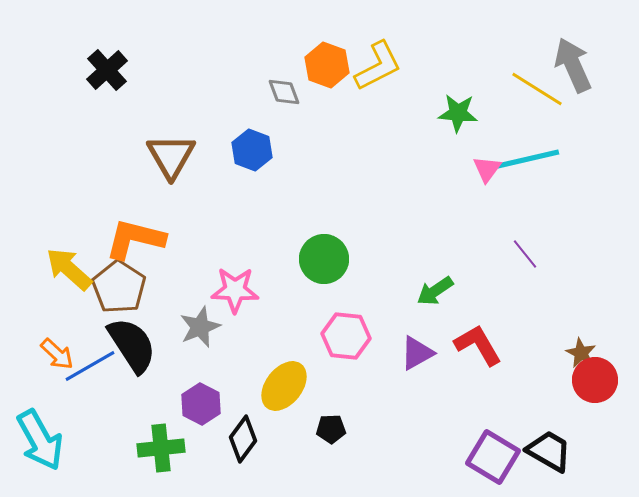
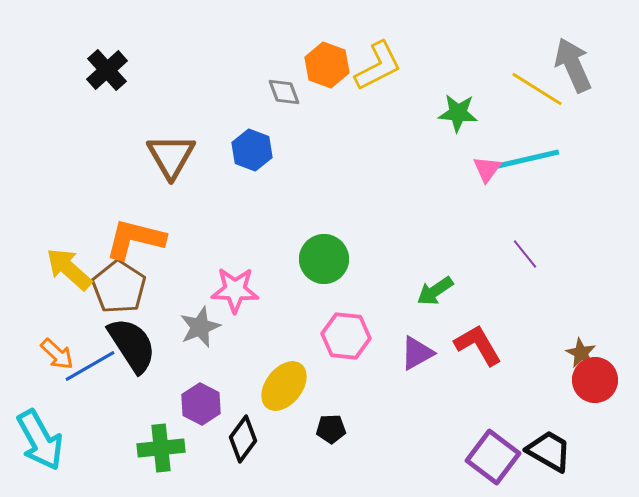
purple square: rotated 6 degrees clockwise
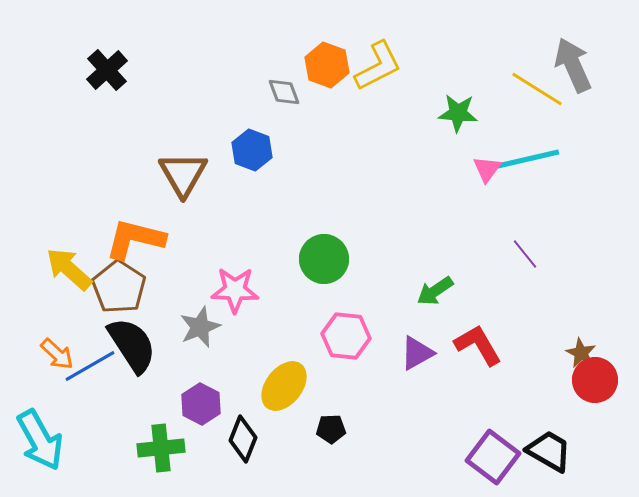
brown triangle: moved 12 px right, 18 px down
black diamond: rotated 15 degrees counterclockwise
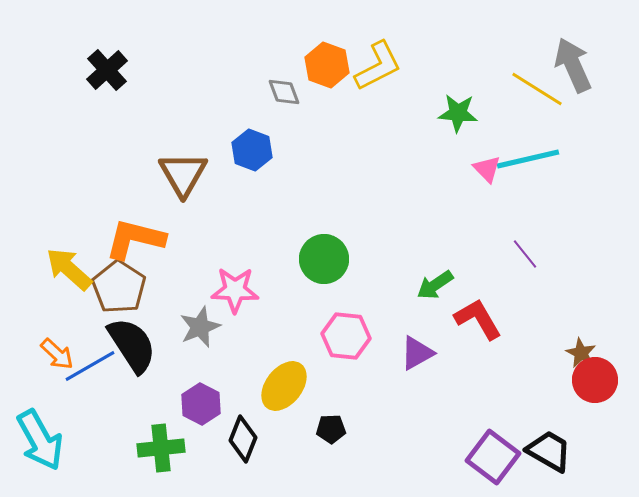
pink triangle: rotated 20 degrees counterclockwise
green arrow: moved 6 px up
red L-shape: moved 26 px up
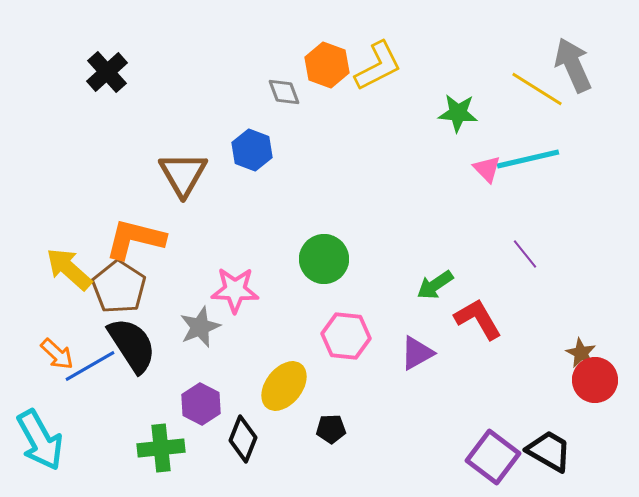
black cross: moved 2 px down
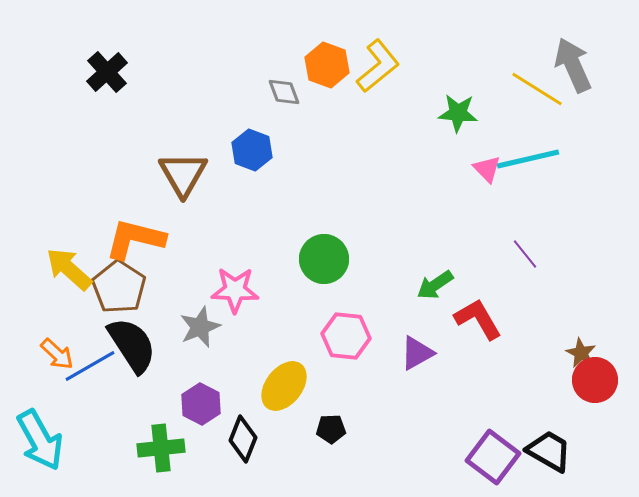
yellow L-shape: rotated 12 degrees counterclockwise
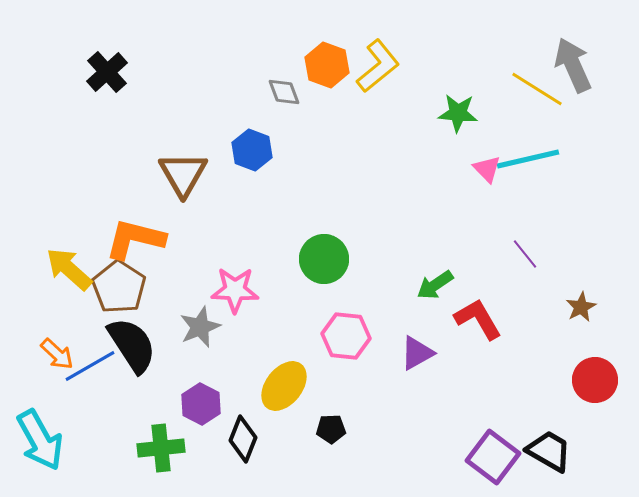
brown star: moved 46 px up; rotated 16 degrees clockwise
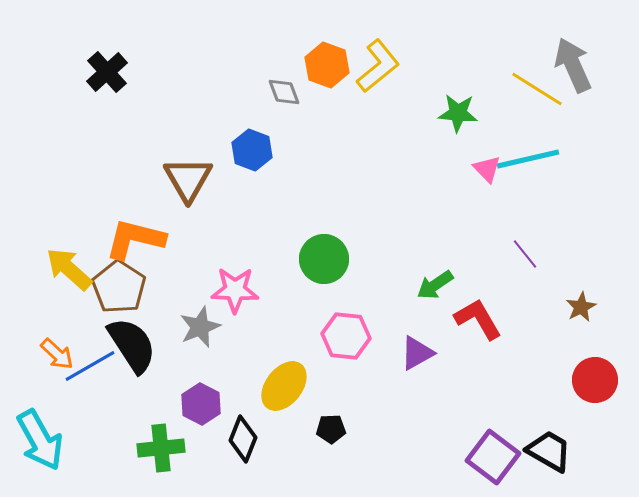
brown triangle: moved 5 px right, 5 px down
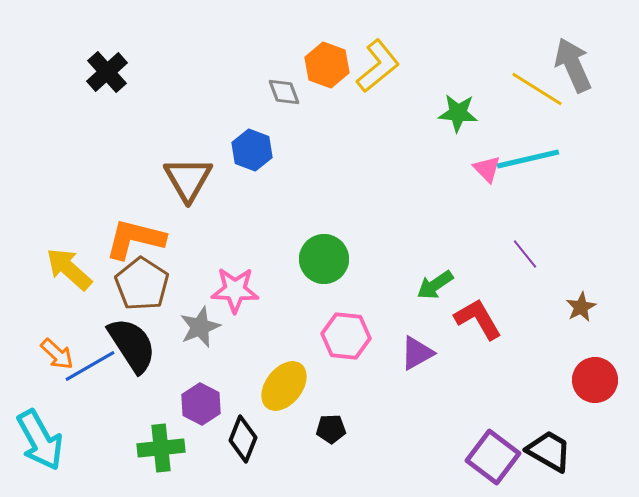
brown pentagon: moved 23 px right, 3 px up
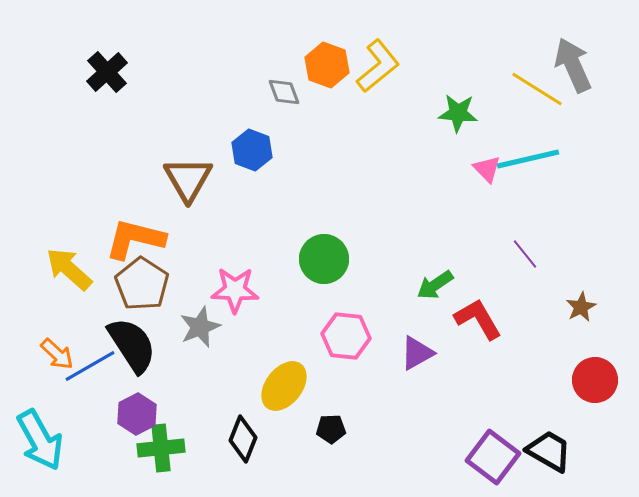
purple hexagon: moved 64 px left, 10 px down; rotated 6 degrees clockwise
